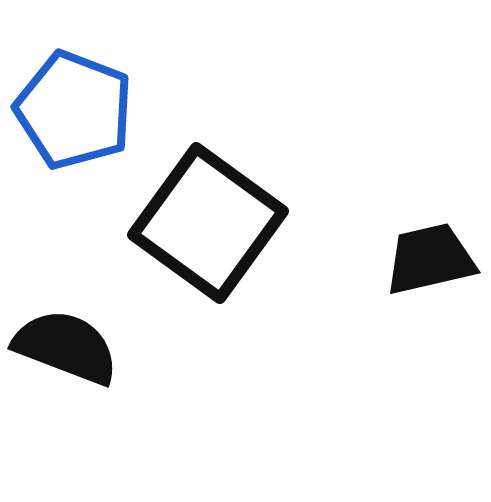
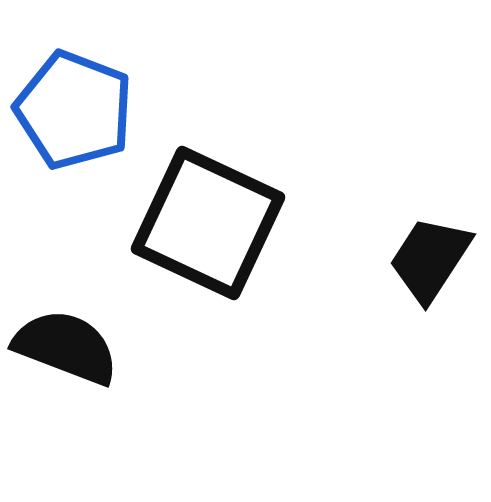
black square: rotated 11 degrees counterclockwise
black trapezoid: rotated 44 degrees counterclockwise
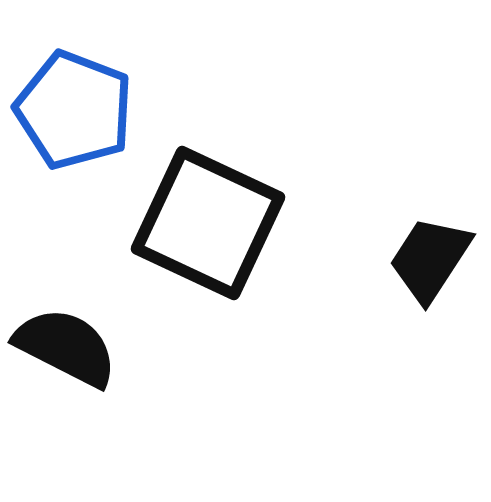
black semicircle: rotated 6 degrees clockwise
